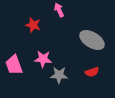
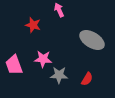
red semicircle: moved 5 px left, 7 px down; rotated 40 degrees counterclockwise
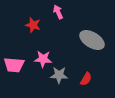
pink arrow: moved 1 px left, 2 px down
pink trapezoid: rotated 65 degrees counterclockwise
red semicircle: moved 1 px left
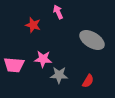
red semicircle: moved 2 px right, 2 px down
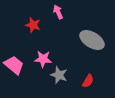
pink trapezoid: rotated 145 degrees counterclockwise
gray star: rotated 18 degrees clockwise
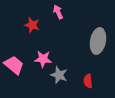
red star: moved 1 px left
gray ellipse: moved 6 px right, 1 px down; rotated 70 degrees clockwise
red semicircle: rotated 144 degrees clockwise
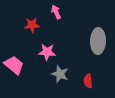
pink arrow: moved 2 px left
red star: rotated 21 degrees counterclockwise
gray ellipse: rotated 10 degrees counterclockwise
pink star: moved 4 px right, 7 px up
gray star: moved 1 px right, 1 px up
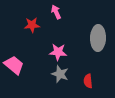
gray ellipse: moved 3 px up
pink star: moved 11 px right
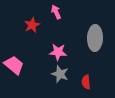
red star: rotated 21 degrees counterclockwise
gray ellipse: moved 3 px left
red semicircle: moved 2 px left, 1 px down
